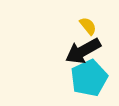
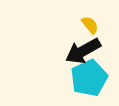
yellow semicircle: moved 2 px right, 1 px up
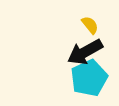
black arrow: moved 2 px right, 1 px down
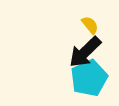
black arrow: rotated 15 degrees counterclockwise
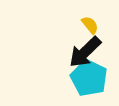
cyan pentagon: rotated 21 degrees counterclockwise
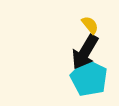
black arrow: rotated 15 degrees counterclockwise
